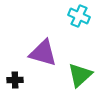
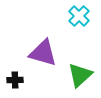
cyan cross: rotated 20 degrees clockwise
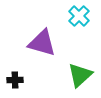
purple triangle: moved 1 px left, 10 px up
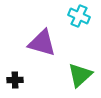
cyan cross: rotated 20 degrees counterclockwise
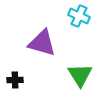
green triangle: rotated 20 degrees counterclockwise
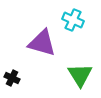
cyan cross: moved 6 px left, 4 px down
black cross: moved 3 px left, 2 px up; rotated 28 degrees clockwise
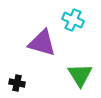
black cross: moved 5 px right, 5 px down; rotated 14 degrees counterclockwise
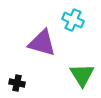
green triangle: moved 2 px right
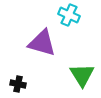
cyan cross: moved 4 px left, 5 px up
black cross: moved 1 px right, 1 px down
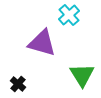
cyan cross: rotated 25 degrees clockwise
black cross: rotated 28 degrees clockwise
